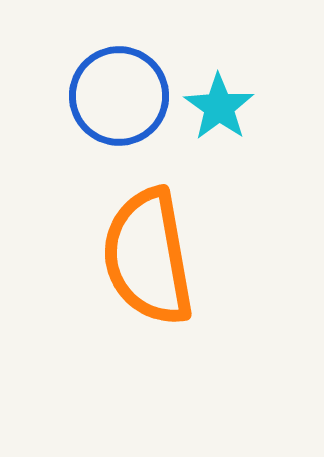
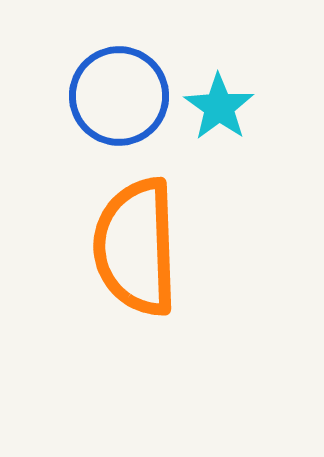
orange semicircle: moved 12 px left, 10 px up; rotated 8 degrees clockwise
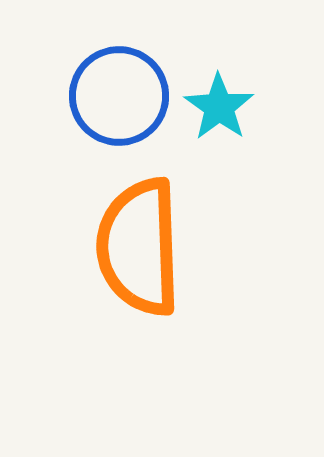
orange semicircle: moved 3 px right
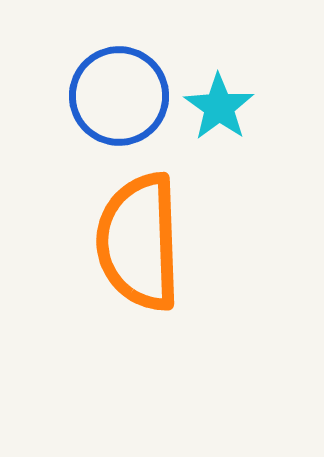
orange semicircle: moved 5 px up
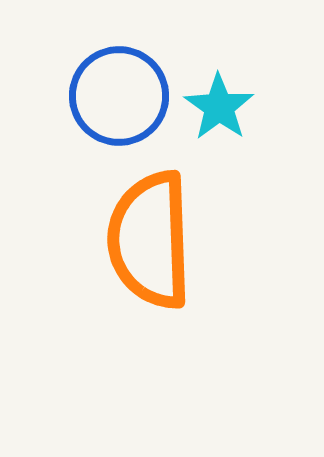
orange semicircle: moved 11 px right, 2 px up
